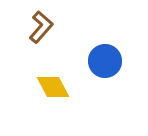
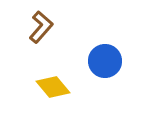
yellow diamond: rotated 12 degrees counterclockwise
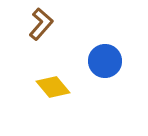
brown L-shape: moved 3 px up
